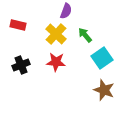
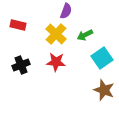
green arrow: rotated 77 degrees counterclockwise
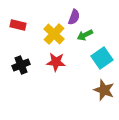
purple semicircle: moved 8 px right, 6 px down
yellow cross: moved 2 px left
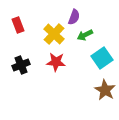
red rectangle: rotated 56 degrees clockwise
brown star: moved 1 px right; rotated 10 degrees clockwise
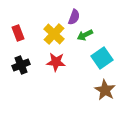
red rectangle: moved 8 px down
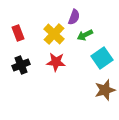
brown star: rotated 25 degrees clockwise
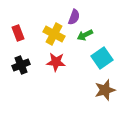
yellow cross: rotated 15 degrees counterclockwise
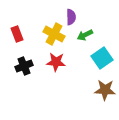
purple semicircle: moved 3 px left; rotated 21 degrees counterclockwise
red rectangle: moved 1 px left, 1 px down
black cross: moved 3 px right, 1 px down
brown star: rotated 20 degrees clockwise
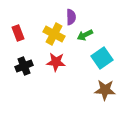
red rectangle: moved 1 px right, 1 px up
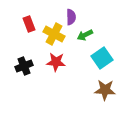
red rectangle: moved 11 px right, 9 px up
